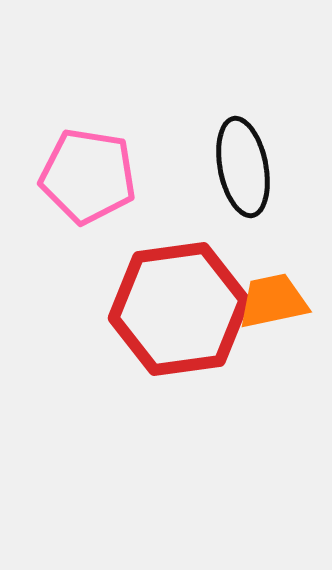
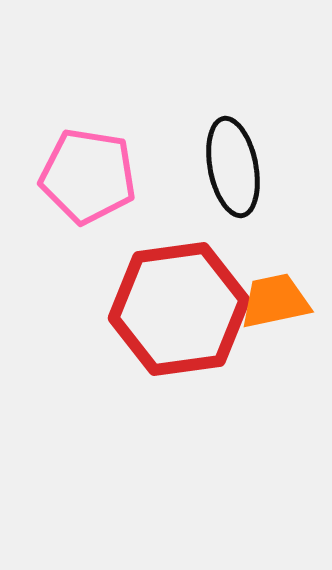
black ellipse: moved 10 px left
orange trapezoid: moved 2 px right
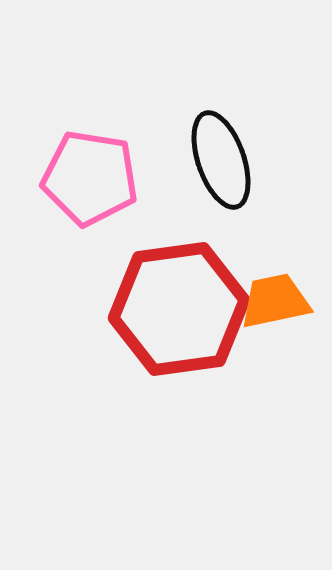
black ellipse: moved 12 px left, 7 px up; rotated 8 degrees counterclockwise
pink pentagon: moved 2 px right, 2 px down
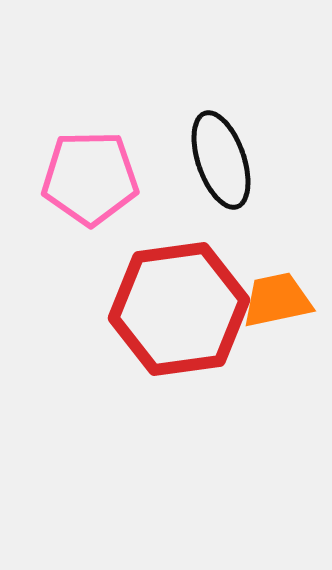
pink pentagon: rotated 10 degrees counterclockwise
orange trapezoid: moved 2 px right, 1 px up
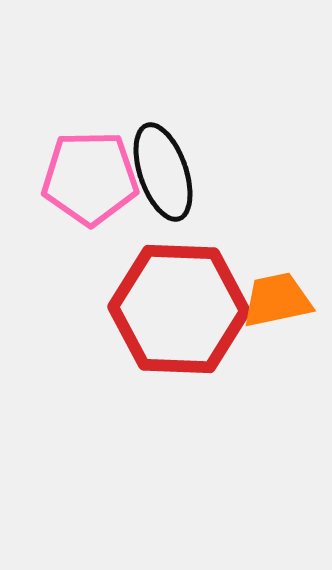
black ellipse: moved 58 px left, 12 px down
red hexagon: rotated 10 degrees clockwise
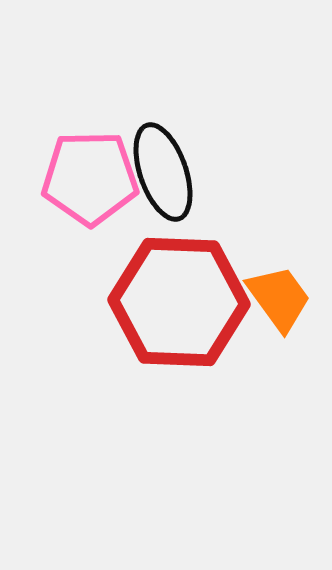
orange trapezoid: moved 2 px right, 2 px up; rotated 66 degrees clockwise
red hexagon: moved 7 px up
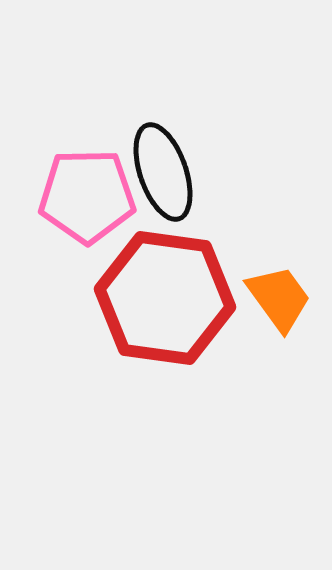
pink pentagon: moved 3 px left, 18 px down
red hexagon: moved 14 px left, 4 px up; rotated 6 degrees clockwise
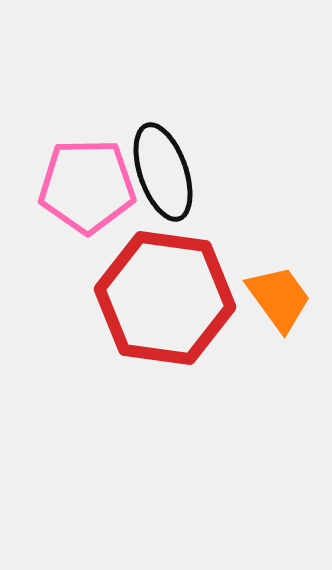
pink pentagon: moved 10 px up
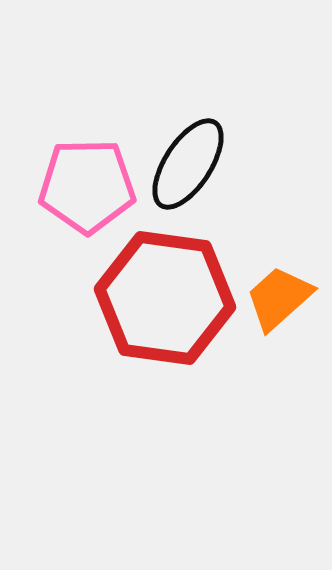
black ellipse: moved 25 px right, 8 px up; rotated 52 degrees clockwise
orange trapezoid: rotated 96 degrees counterclockwise
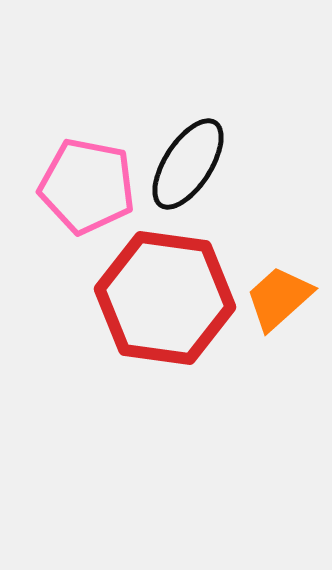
pink pentagon: rotated 12 degrees clockwise
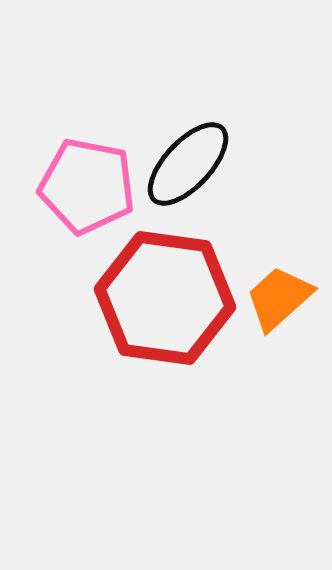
black ellipse: rotated 10 degrees clockwise
